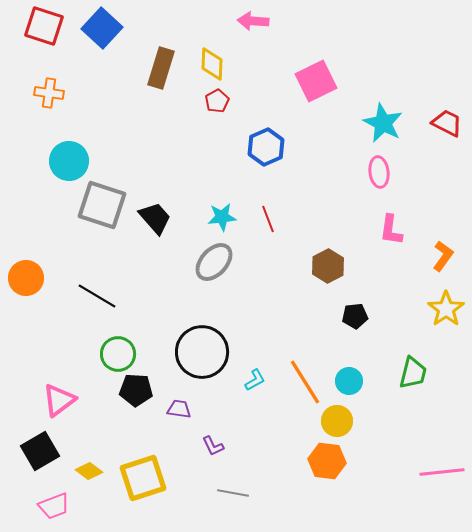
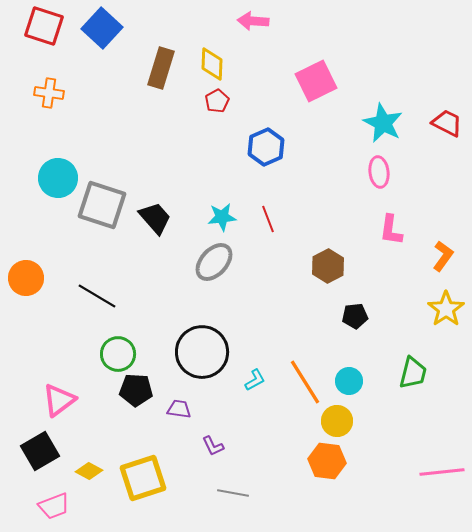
cyan circle at (69, 161): moved 11 px left, 17 px down
yellow diamond at (89, 471): rotated 8 degrees counterclockwise
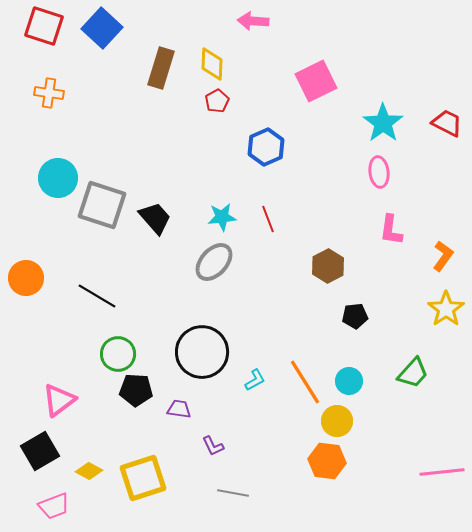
cyan star at (383, 123): rotated 9 degrees clockwise
green trapezoid at (413, 373): rotated 28 degrees clockwise
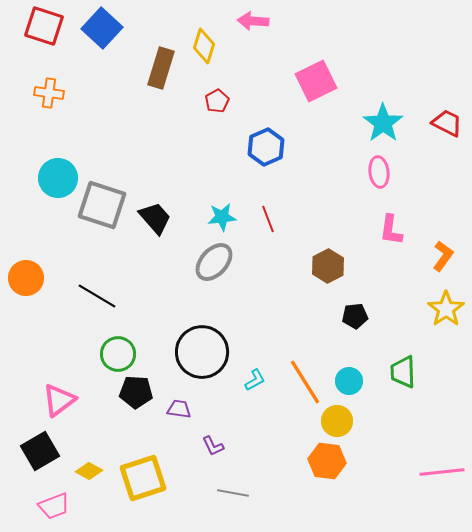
yellow diamond at (212, 64): moved 8 px left, 18 px up; rotated 16 degrees clockwise
green trapezoid at (413, 373): moved 10 px left, 1 px up; rotated 136 degrees clockwise
black pentagon at (136, 390): moved 2 px down
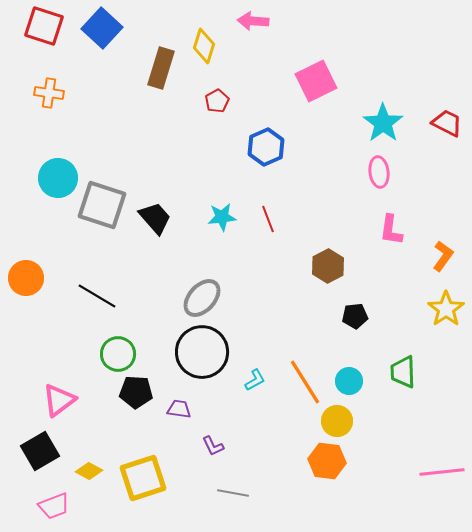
gray ellipse at (214, 262): moved 12 px left, 36 px down
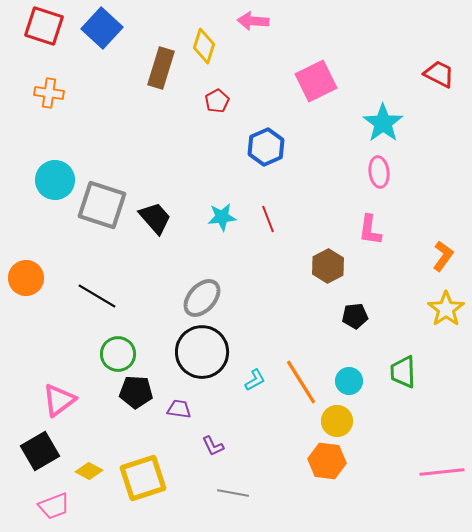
red trapezoid at (447, 123): moved 8 px left, 49 px up
cyan circle at (58, 178): moved 3 px left, 2 px down
pink L-shape at (391, 230): moved 21 px left
orange line at (305, 382): moved 4 px left
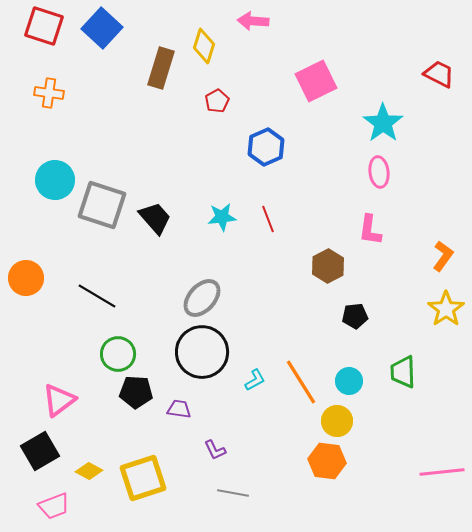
purple L-shape at (213, 446): moved 2 px right, 4 px down
